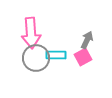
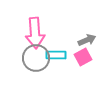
pink arrow: moved 4 px right
gray arrow: rotated 42 degrees clockwise
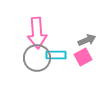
pink arrow: moved 2 px right
gray circle: moved 1 px right
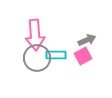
pink arrow: moved 2 px left, 2 px down
pink square: moved 1 px up
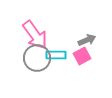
pink arrow: rotated 32 degrees counterclockwise
pink square: moved 1 px left
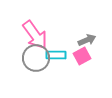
gray circle: moved 1 px left
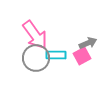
gray arrow: moved 1 px right, 3 px down
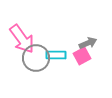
pink arrow: moved 13 px left, 4 px down
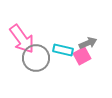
cyan rectangle: moved 7 px right, 5 px up; rotated 12 degrees clockwise
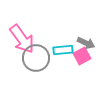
gray arrow: moved 2 px left; rotated 48 degrees clockwise
cyan rectangle: rotated 18 degrees counterclockwise
